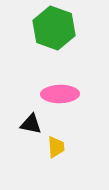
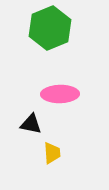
green hexagon: moved 4 px left; rotated 18 degrees clockwise
yellow trapezoid: moved 4 px left, 6 px down
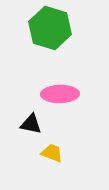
green hexagon: rotated 21 degrees counterclockwise
yellow trapezoid: rotated 65 degrees counterclockwise
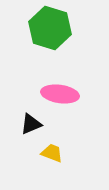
pink ellipse: rotated 9 degrees clockwise
black triangle: rotated 35 degrees counterclockwise
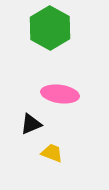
green hexagon: rotated 12 degrees clockwise
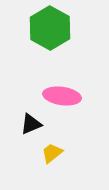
pink ellipse: moved 2 px right, 2 px down
yellow trapezoid: rotated 60 degrees counterclockwise
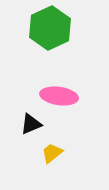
green hexagon: rotated 6 degrees clockwise
pink ellipse: moved 3 px left
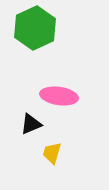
green hexagon: moved 15 px left
yellow trapezoid: rotated 35 degrees counterclockwise
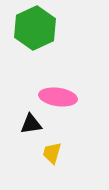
pink ellipse: moved 1 px left, 1 px down
black triangle: rotated 15 degrees clockwise
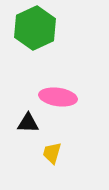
black triangle: moved 3 px left, 1 px up; rotated 10 degrees clockwise
